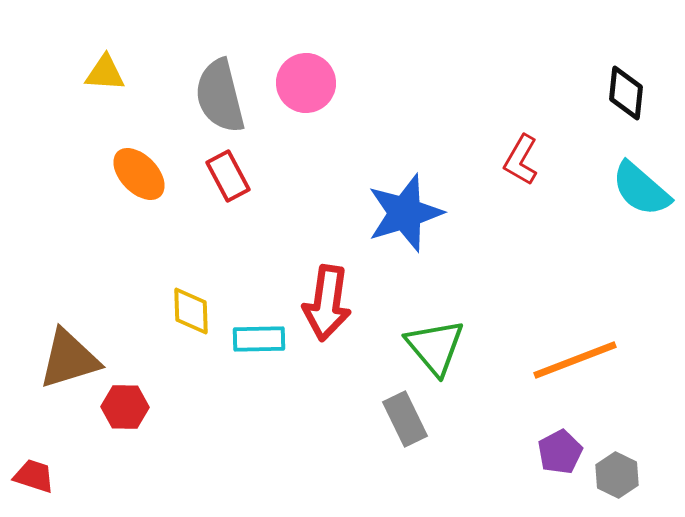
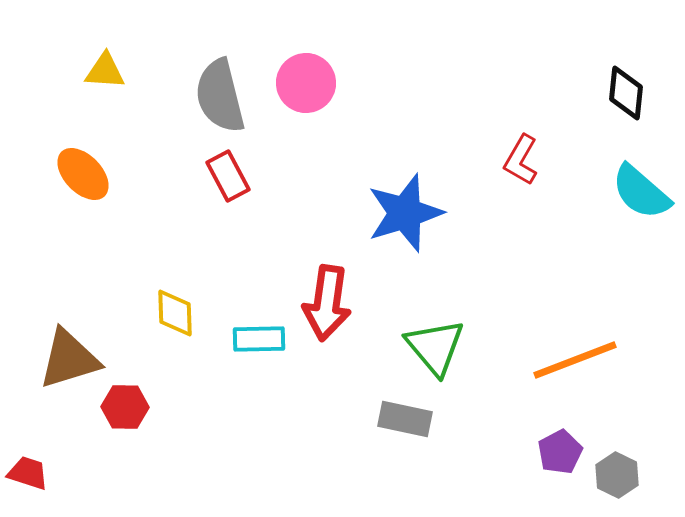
yellow triangle: moved 2 px up
orange ellipse: moved 56 px left
cyan semicircle: moved 3 px down
yellow diamond: moved 16 px left, 2 px down
gray rectangle: rotated 52 degrees counterclockwise
red trapezoid: moved 6 px left, 3 px up
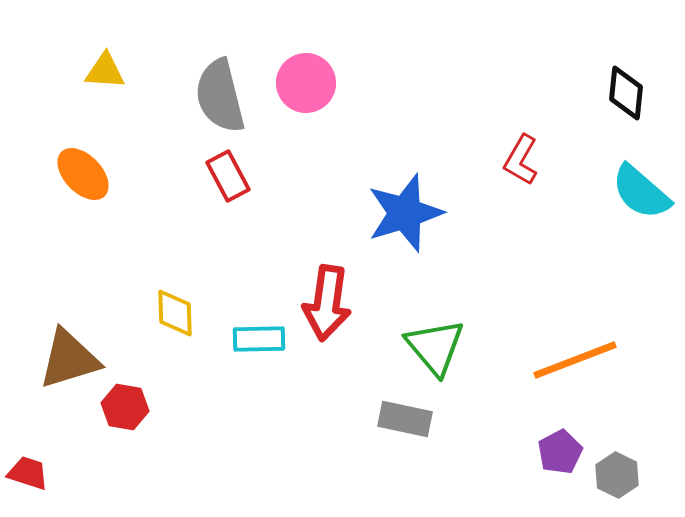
red hexagon: rotated 9 degrees clockwise
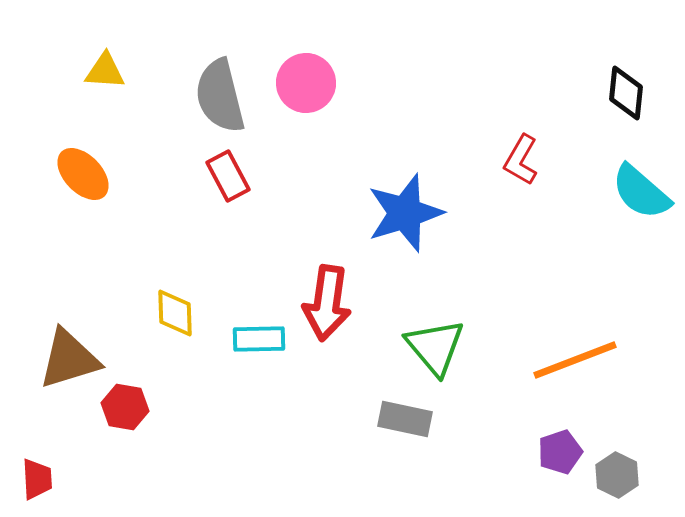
purple pentagon: rotated 9 degrees clockwise
red trapezoid: moved 9 px right, 6 px down; rotated 69 degrees clockwise
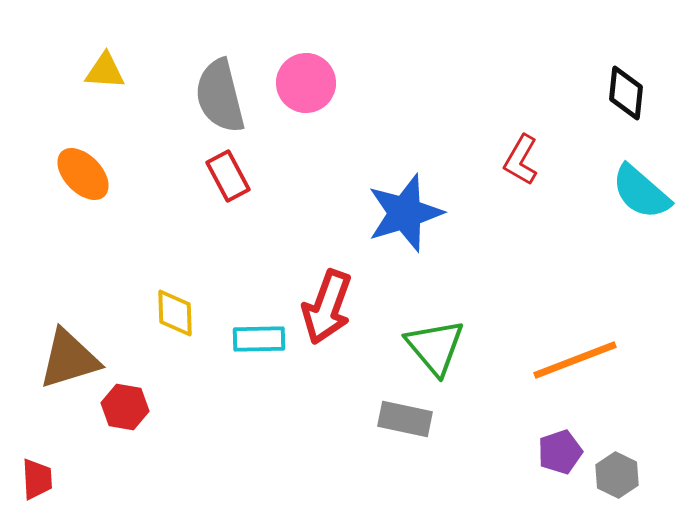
red arrow: moved 4 px down; rotated 12 degrees clockwise
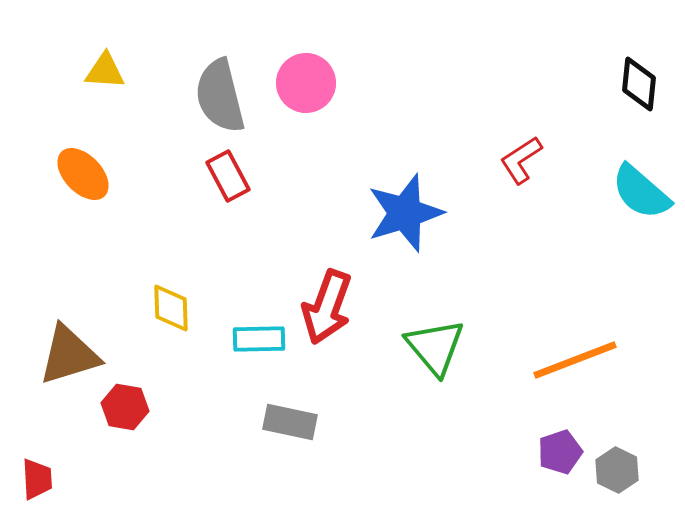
black diamond: moved 13 px right, 9 px up
red L-shape: rotated 27 degrees clockwise
yellow diamond: moved 4 px left, 5 px up
brown triangle: moved 4 px up
gray rectangle: moved 115 px left, 3 px down
gray hexagon: moved 5 px up
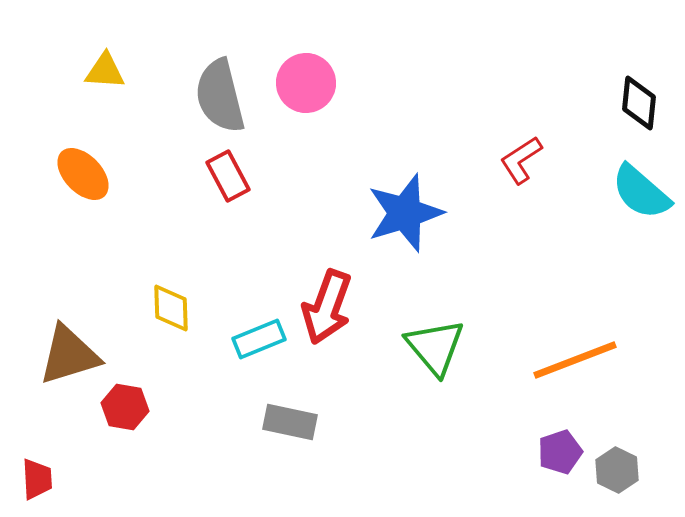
black diamond: moved 19 px down
cyan rectangle: rotated 21 degrees counterclockwise
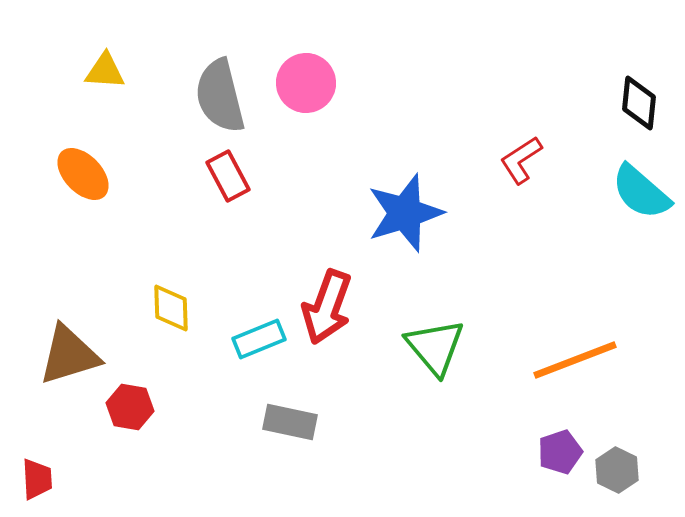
red hexagon: moved 5 px right
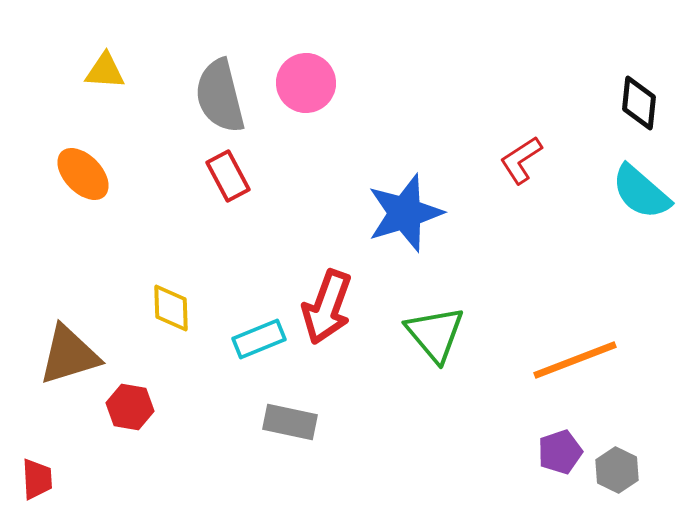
green triangle: moved 13 px up
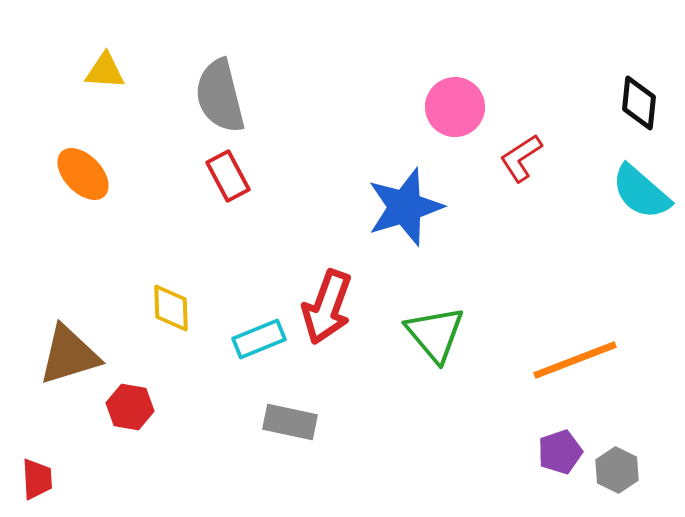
pink circle: moved 149 px right, 24 px down
red L-shape: moved 2 px up
blue star: moved 6 px up
